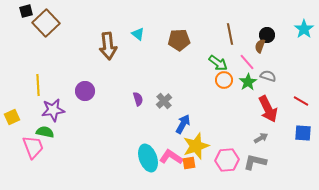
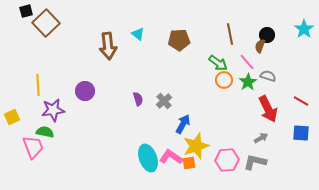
blue square: moved 2 px left
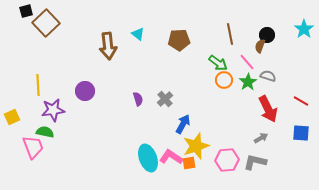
gray cross: moved 1 px right, 2 px up
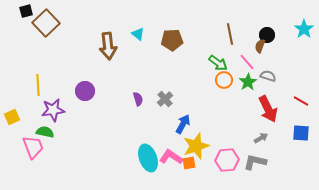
brown pentagon: moved 7 px left
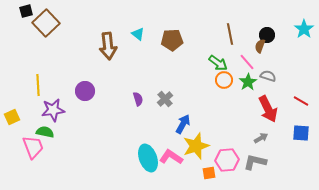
orange square: moved 20 px right, 10 px down
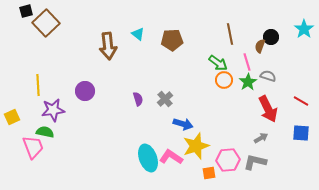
black circle: moved 4 px right, 2 px down
pink line: rotated 24 degrees clockwise
blue arrow: rotated 78 degrees clockwise
pink hexagon: moved 1 px right
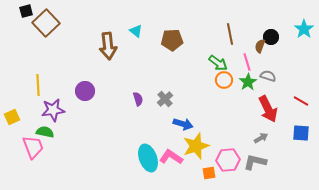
cyan triangle: moved 2 px left, 3 px up
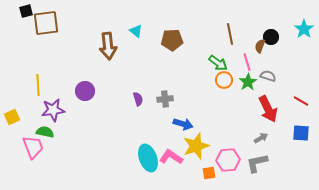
brown square: rotated 36 degrees clockwise
gray cross: rotated 35 degrees clockwise
gray L-shape: moved 2 px right, 1 px down; rotated 25 degrees counterclockwise
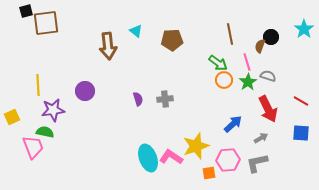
blue arrow: moved 50 px right; rotated 60 degrees counterclockwise
